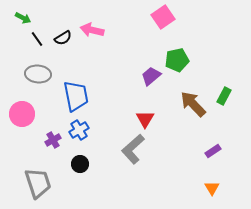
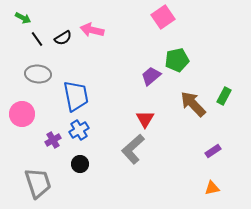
orange triangle: rotated 49 degrees clockwise
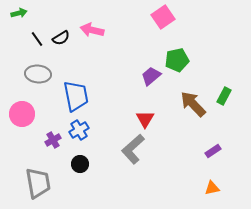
green arrow: moved 4 px left, 5 px up; rotated 42 degrees counterclockwise
black semicircle: moved 2 px left
gray trapezoid: rotated 8 degrees clockwise
